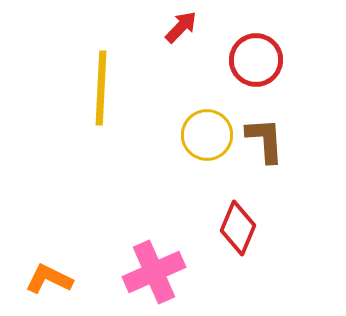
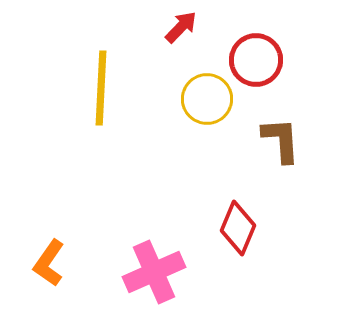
yellow circle: moved 36 px up
brown L-shape: moved 16 px right
orange L-shape: moved 16 px up; rotated 81 degrees counterclockwise
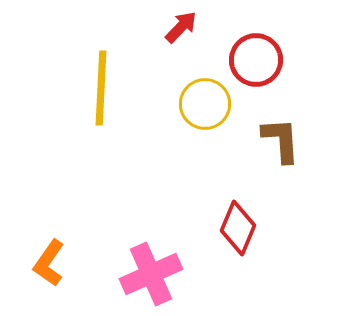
yellow circle: moved 2 px left, 5 px down
pink cross: moved 3 px left, 2 px down
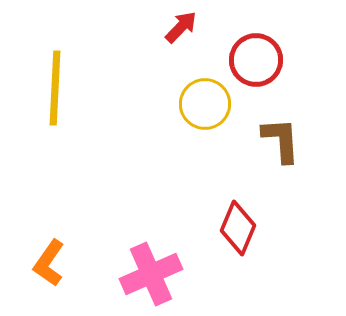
yellow line: moved 46 px left
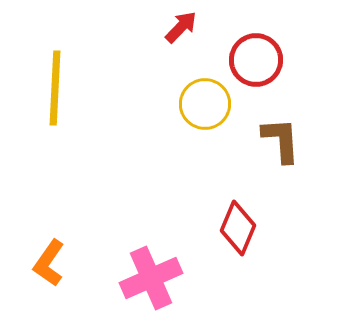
pink cross: moved 4 px down
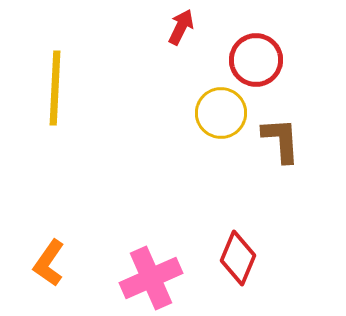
red arrow: rotated 18 degrees counterclockwise
yellow circle: moved 16 px right, 9 px down
red diamond: moved 30 px down
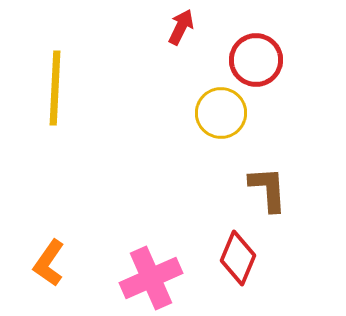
brown L-shape: moved 13 px left, 49 px down
